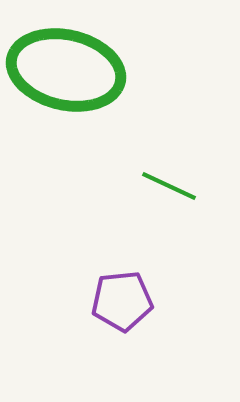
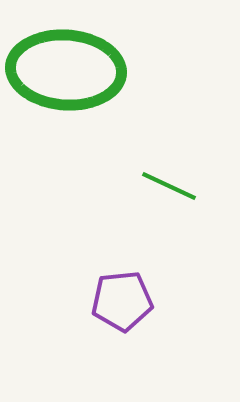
green ellipse: rotated 9 degrees counterclockwise
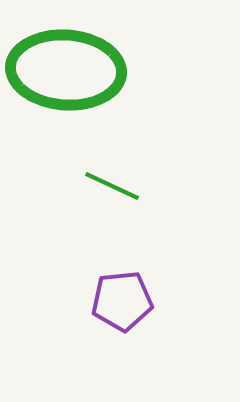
green line: moved 57 px left
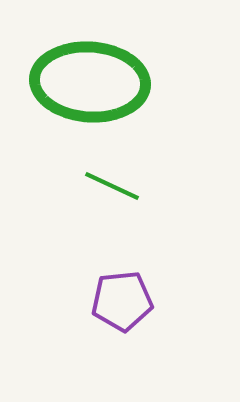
green ellipse: moved 24 px right, 12 px down
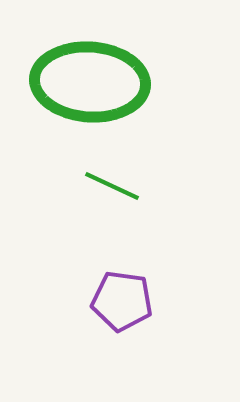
purple pentagon: rotated 14 degrees clockwise
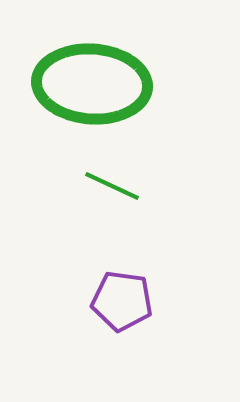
green ellipse: moved 2 px right, 2 px down
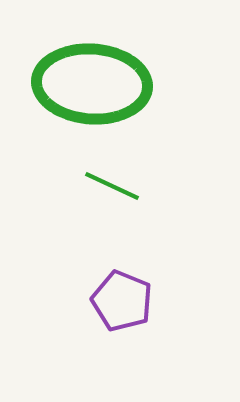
purple pentagon: rotated 14 degrees clockwise
